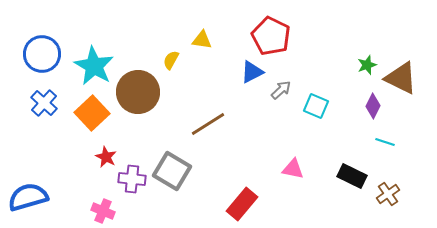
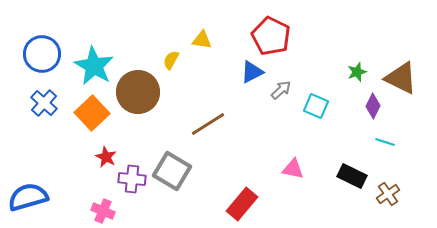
green star: moved 10 px left, 7 px down
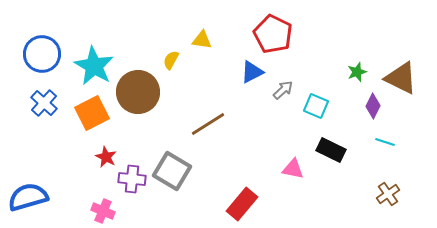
red pentagon: moved 2 px right, 2 px up
gray arrow: moved 2 px right
orange square: rotated 16 degrees clockwise
black rectangle: moved 21 px left, 26 px up
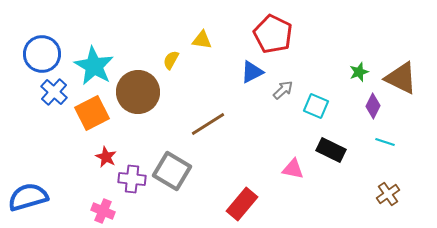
green star: moved 2 px right
blue cross: moved 10 px right, 11 px up
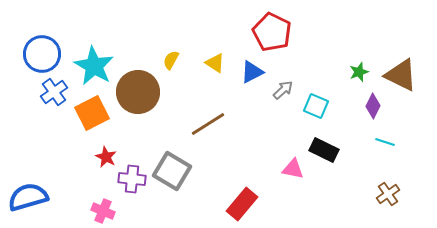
red pentagon: moved 1 px left, 2 px up
yellow triangle: moved 13 px right, 23 px down; rotated 25 degrees clockwise
brown triangle: moved 3 px up
blue cross: rotated 12 degrees clockwise
black rectangle: moved 7 px left
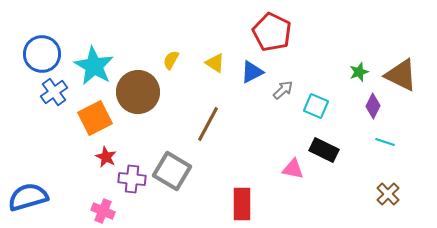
orange square: moved 3 px right, 5 px down
brown line: rotated 30 degrees counterclockwise
brown cross: rotated 10 degrees counterclockwise
red rectangle: rotated 40 degrees counterclockwise
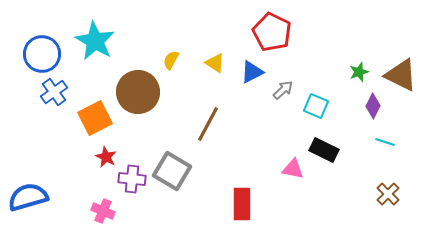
cyan star: moved 1 px right, 25 px up
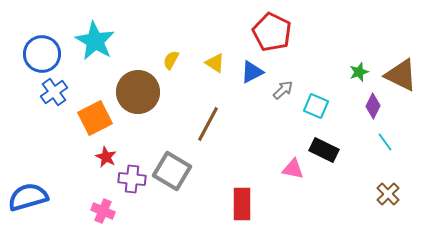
cyan line: rotated 36 degrees clockwise
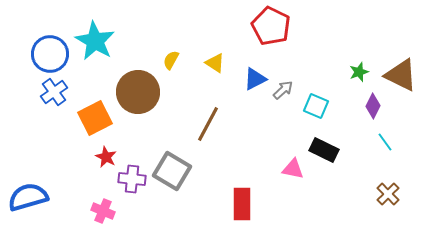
red pentagon: moved 1 px left, 6 px up
blue circle: moved 8 px right
blue triangle: moved 3 px right, 7 px down
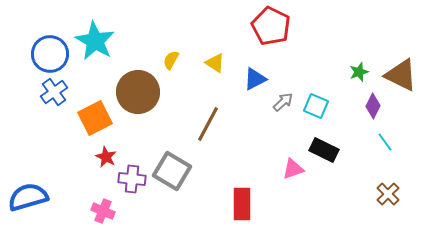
gray arrow: moved 12 px down
pink triangle: rotated 30 degrees counterclockwise
